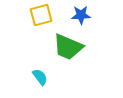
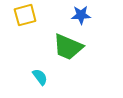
yellow square: moved 16 px left
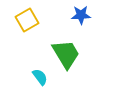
yellow square: moved 2 px right, 5 px down; rotated 15 degrees counterclockwise
green trapezoid: moved 2 px left, 7 px down; rotated 144 degrees counterclockwise
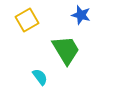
blue star: rotated 18 degrees clockwise
green trapezoid: moved 4 px up
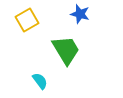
blue star: moved 1 px left, 1 px up
cyan semicircle: moved 4 px down
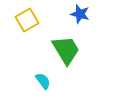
cyan semicircle: moved 3 px right
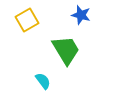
blue star: moved 1 px right, 1 px down
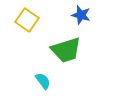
yellow square: rotated 25 degrees counterclockwise
green trapezoid: rotated 104 degrees clockwise
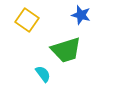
cyan semicircle: moved 7 px up
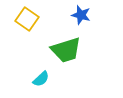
yellow square: moved 1 px up
cyan semicircle: moved 2 px left, 5 px down; rotated 84 degrees clockwise
